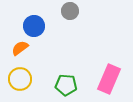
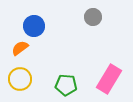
gray circle: moved 23 px right, 6 px down
pink rectangle: rotated 8 degrees clockwise
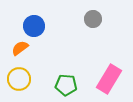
gray circle: moved 2 px down
yellow circle: moved 1 px left
